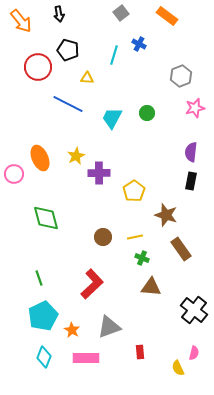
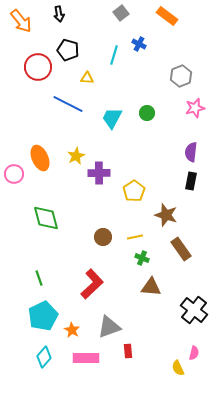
red rectangle: moved 12 px left, 1 px up
cyan diamond: rotated 20 degrees clockwise
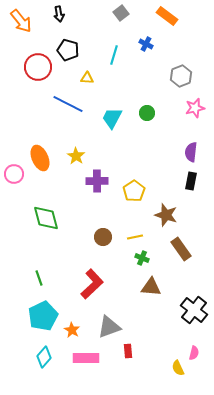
blue cross: moved 7 px right
yellow star: rotated 12 degrees counterclockwise
purple cross: moved 2 px left, 8 px down
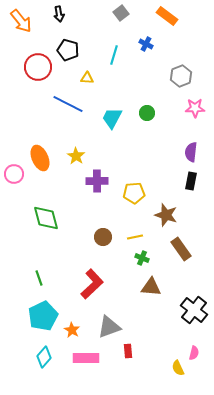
pink star: rotated 12 degrees clockwise
yellow pentagon: moved 2 px down; rotated 30 degrees clockwise
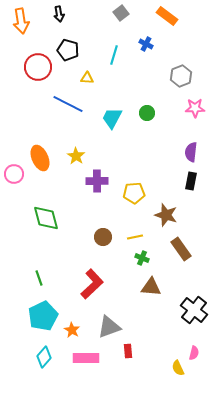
orange arrow: rotated 30 degrees clockwise
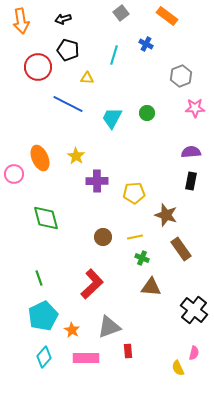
black arrow: moved 4 px right, 5 px down; rotated 84 degrees clockwise
purple semicircle: rotated 78 degrees clockwise
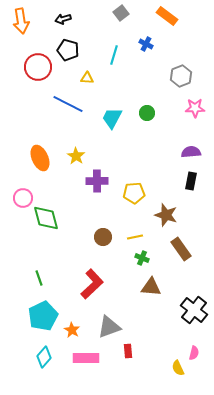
pink circle: moved 9 px right, 24 px down
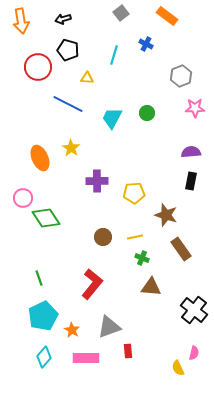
yellow star: moved 5 px left, 8 px up
green diamond: rotated 20 degrees counterclockwise
red L-shape: rotated 8 degrees counterclockwise
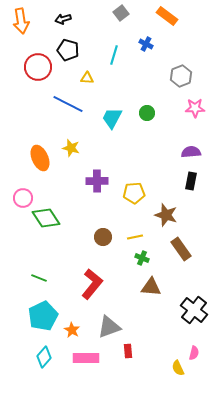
yellow star: rotated 18 degrees counterclockwise
green line: rotated 49 degrees counterclockwise
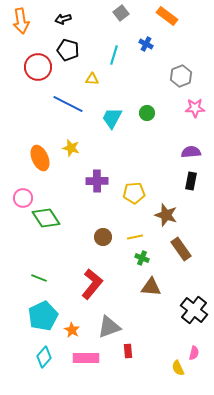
yellow triangle: moved 5 px right, 1 px down
